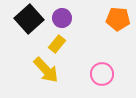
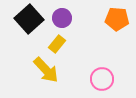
orange pentagon: moved 1 px left
pink circle: moved 5 px down
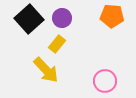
orange pentagon: moved 5 px left, 3 px up
pink circle: moved 3 px right, 2 px down
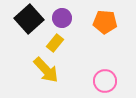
orange pentagon: moved 7 px left, 6 px down
yellow rectangle: moved 2 px left, 1 px up
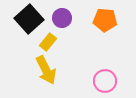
orange pentagon: moved 2 px up
yellow rectangle: moved 7 px left, 1 px up
yellow arrow: rotated 16 degrees clockwise
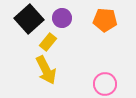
pink circle: moved 3 px down
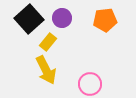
orange pentagon: rotated 10 degrees counterclockwise
pink circle: moved 15 px left
